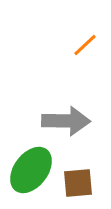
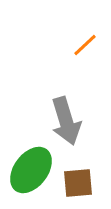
gray arrow: rotated 72 degrees clockwise
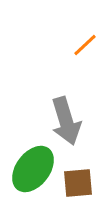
green ellipse: moved 2 px right, 1 px up
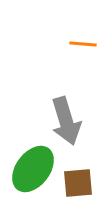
orange line: moved 2 px left, 1 px up; rotated 48 degrees clockwise
